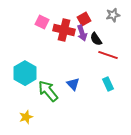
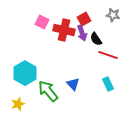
gray star: rotated 24 degrees clockwise
yellow star: moved 8 px left, 13 px up
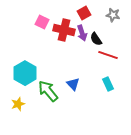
red square: moved 6 px up
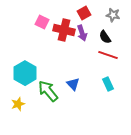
black semicircle: moved 9 px right, 2 px up
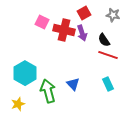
black semicircle: moved 1 px left, 3 px down
green arrow: rotated 25 degrees clockwise
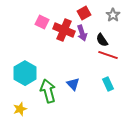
gray star: rotated 24 degrees clockwise
red cross: rotated 10 degrees clockwise
black semicircle: moved 2 px left
yellow star: moved 2 px right, 5 px down
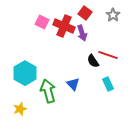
red square: moved 1 px right; rotated 24 degrees counterclockwise
red cross: moved 4 px up
black semicircle: moved 9 px left, 21 px down
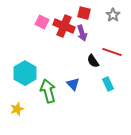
red square: moved 1 px left; rotated 24 degrees counterclockwise
red line: moved 4 px right, 3 px up
yellow star: moved 3 px left
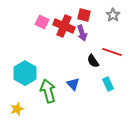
red square: moved 2 px down
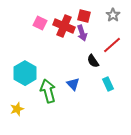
red square: moved 1 px down
pink square: moved 2 px left, 1 px down
red line: moved 7 px up; rotated 60 degrees counterclockwise
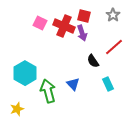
red line: moved 2 px right, 2 px down
